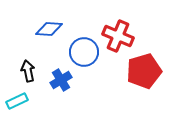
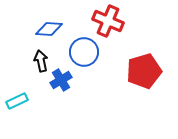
red cross: moved 10 px left, 15 px up
black arrow: moved 13 px right, 10 px up
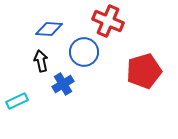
blue cross: moved 2 px right, 4 px down
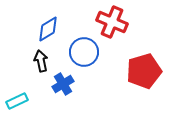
red cross: moved 4 px right, 1 px down
blue diamond: moved 1 px left; rotated 36 degrees counterclockwise
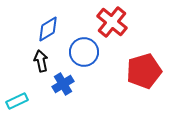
red cross: rotated 16 degrees clockwise
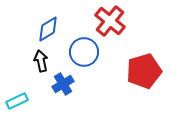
red cross: moved 2 px left, 1 px up
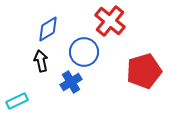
blue cross: moved 8 px right, 2 px up
